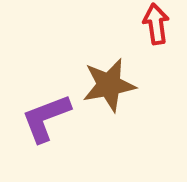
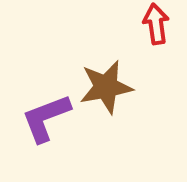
brown star: moved 3 px left, 2 px down
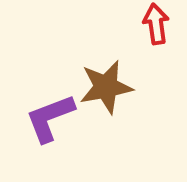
purple L-shape: moved 4 px right
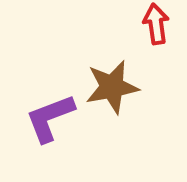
brown star: moved 6 px right
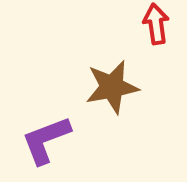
purple L-shape: moved 4 px left, 22 px down
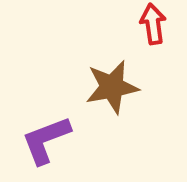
red arrow: moved 3 px left
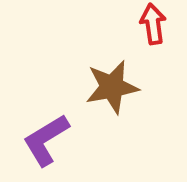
purple L-shape: rotated 10 degrees counterclockwise
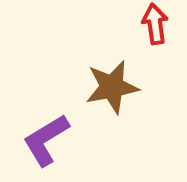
red arrow: moved 2 px right
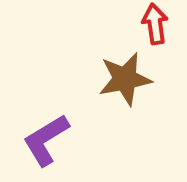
brown star: moved 13 px right, 8 px up
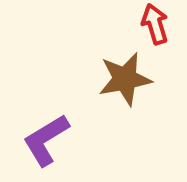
red arrow: rotated 9 degrees counterclockwise
